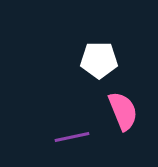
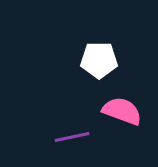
pink semicircle: moved 1 px left; rotated 48 degrees counterclockwise
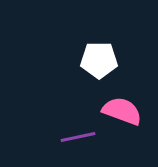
purple line: moved 6 px right
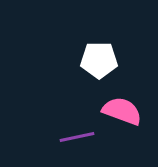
purple line: moved 1 px left
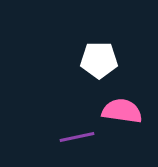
pink semicircle: rotated 12 degrees counterclockwise
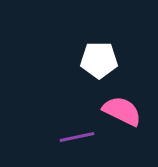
pink semicircle: rotated 18 degrees clockwise
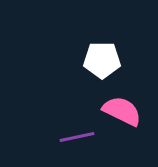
white pentagon: moved 3 px right
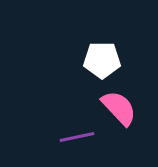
pink semicircle: moved 3 px left, 3 px up; rotated 21 degrees clockwise
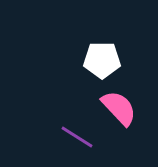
purple line: rotated 44 degrees clockwise
